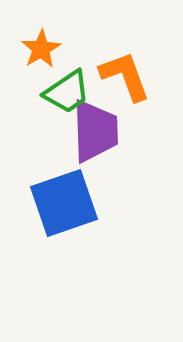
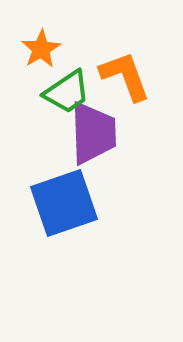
purple trapezoid: moved 2 px left, 2 px down
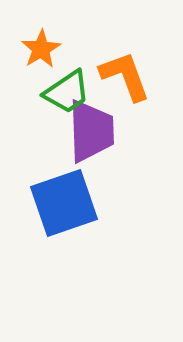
purple trapezoid: moved 2 px left, 2 px up
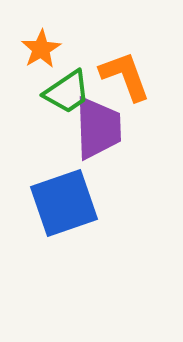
purple trapezoid: moved 7 px right, 3 px up
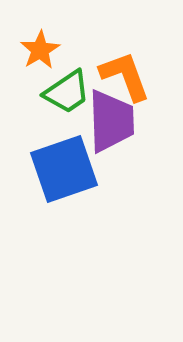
orange star: moved 1 px left, 1 px down
purple trapezoid: moved 13 px right, 7 px up
blue square: moved 34 px up
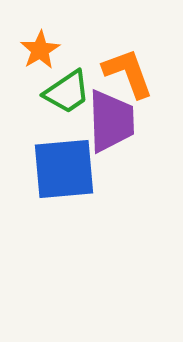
orange L-shape: moved 3 px right, 3 px up
blue square: rotated 14 degrees clockwise
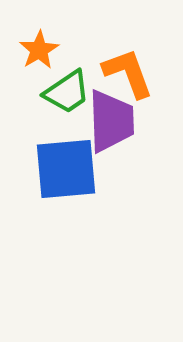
orange star: moved 1 px left
blue square: moved 2 px right
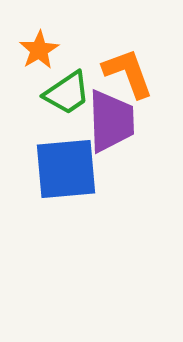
green trapezoid: moved 1 px down
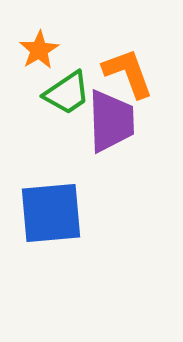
blue square: moved 15 px left, 44 px down
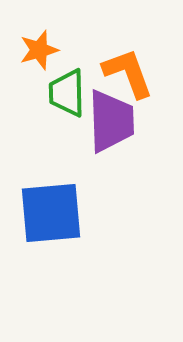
orange star: rotated 15 degrees clockwise
green trapezoid: rotated 123 degrees clockwise
